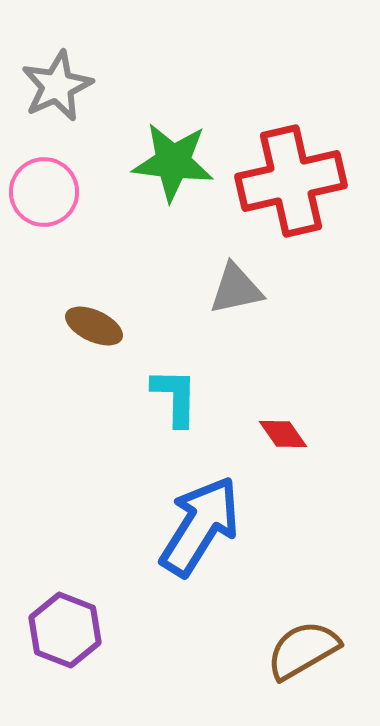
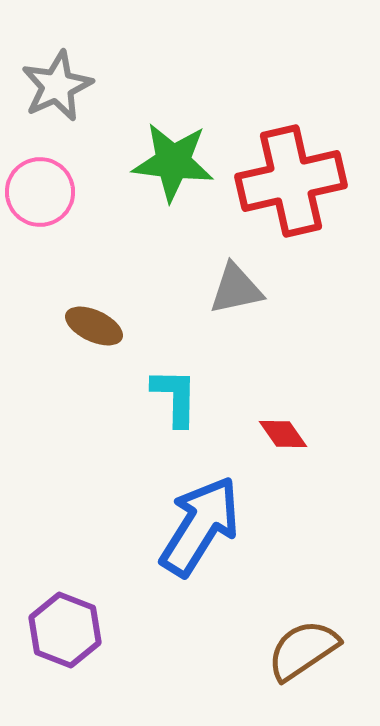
pink circle: moved 4 px left
brown semicircle: rotated 4 degrees counterclockwise
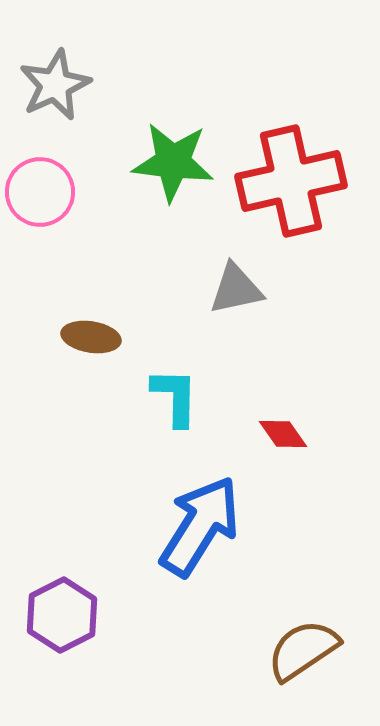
gray star: moved 2 px left, 1 px up
brown ellipse: moved 3 px left, 11 px down; rotated 16 degrees counterclockwise
purple hexagon: moved 3 px left, 15 px up; rotated 12 degrees clockwise
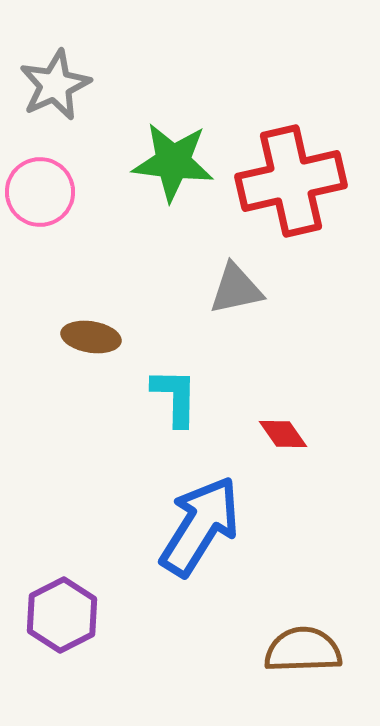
brown semicircle: rotated 32 degrees clockwise
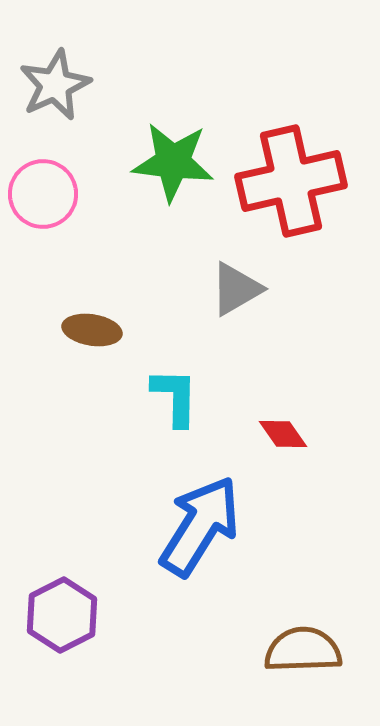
pink circle: moved 3 px right, 2 px down
gray triangle: rotated 18 degrees counterclockwise
brown ellipse: moved 1 px right, 7 px up
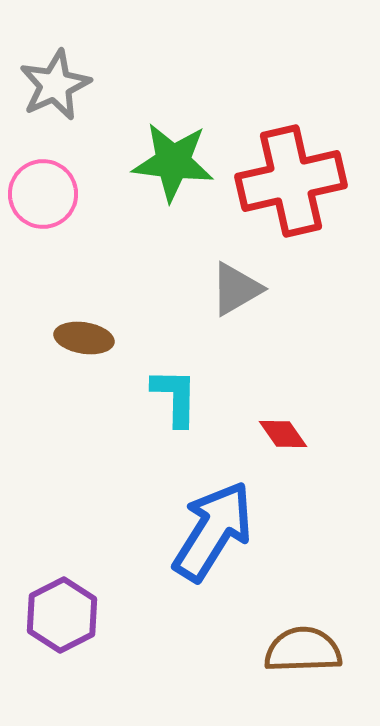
brown ellipse: moved 8 px left, 8 px down
blue arrow: moved 13 px right, 5 px down
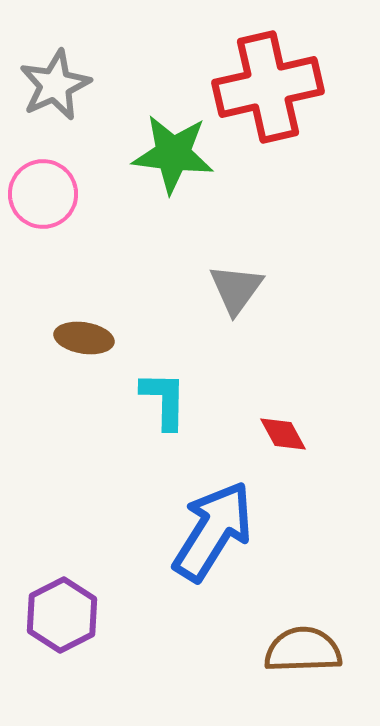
green star: moved 8 px up
red cross: moved 23 px left, 94 px up
gray triangle: rotated 24 degrees counterclockwise
cyan L-shape: moved 11 px left, 3 px down
red diamond: rotated 6 degrees clockwise
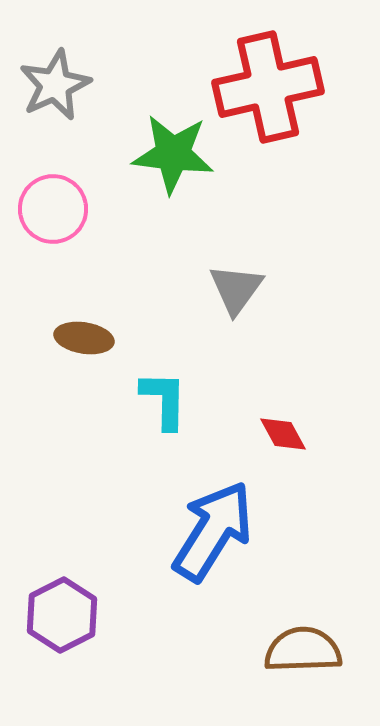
pink circle: moved 10 px right, 15 px down
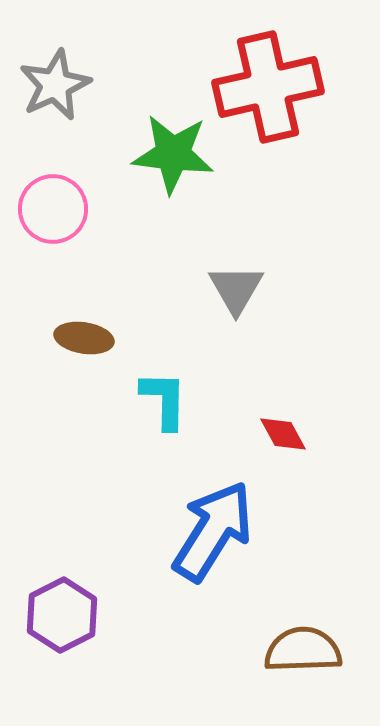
gray triangle: rotated 6 degrees counterclockwise
